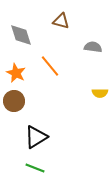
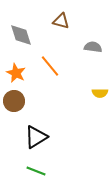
green line: moved 1 px right, 3 px down
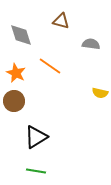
gray semicircle: moved 2 px left, 3 px up
orange line: rotated 15 degrees counterclockwise
yellow semicircle: rotated 14 degrees clockwise
green line: rotated 12 degrees counterclockwise
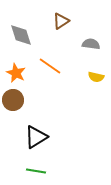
brown triangle: rotated 48 degrees counterclockwise
yellow semicircle: moved 4 px left, 16 px up
brown circle: moved 1 px left, 1 px up
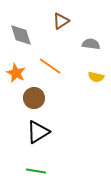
brown circle: moved 21 px right, 2 px up
black triangle: moved 2 px right, 5 px up
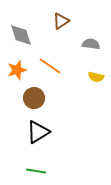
orange star: moved 1 px right, 3 px up; rotated 30 degrees clockwise
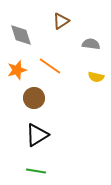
black triangle: moved 1 px left, 3 px down
